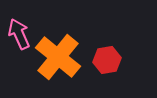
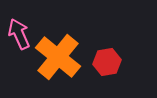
red hexagon: moved 2 px down
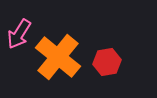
pink arrow: rotated 124 degrees counterclockwise
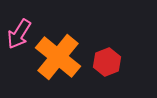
red hexagon: rotated 12 degrees counterclockwise
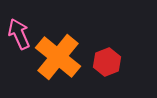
pink arrow: rotated 124 degrees clockwise
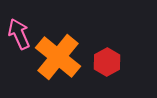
red hexagon: rotated 8 degrees counterclockwise
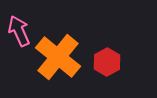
pink arrow: moved 3 px up
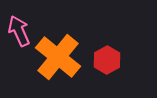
red hexagon: moved 2 px up
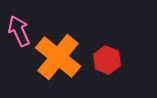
red hexagon: rotated 8 degrees counterclockwise
